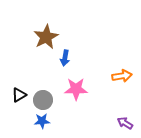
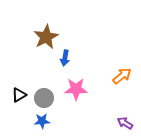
orange arrow: rotated 30 degrees counterclockwise
gray circle: moved 1 px right, 2 px up
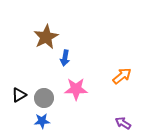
purple arrow: moved 2 px left
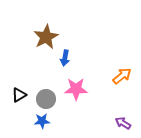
gray circle: moved 2 px right, 1 px down
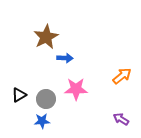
blue arrow: rotated 98 degrees counterclockwise
purple arrow: moved 2 px left, 4 px up
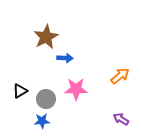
orange arrow: moved 2 px left
black triangle: moved 1 px right, 4 px up
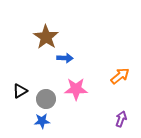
brown star: rotated 10 degrees counterclockwise
purple arrow: rotated 77 degrees clockwise
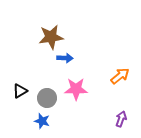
brown star: moved 5 px right; rotated 30 degrees clockwise
gray circle: moved 1 px right, 1 px up
blue star: rotated 21 degrees clockwise
